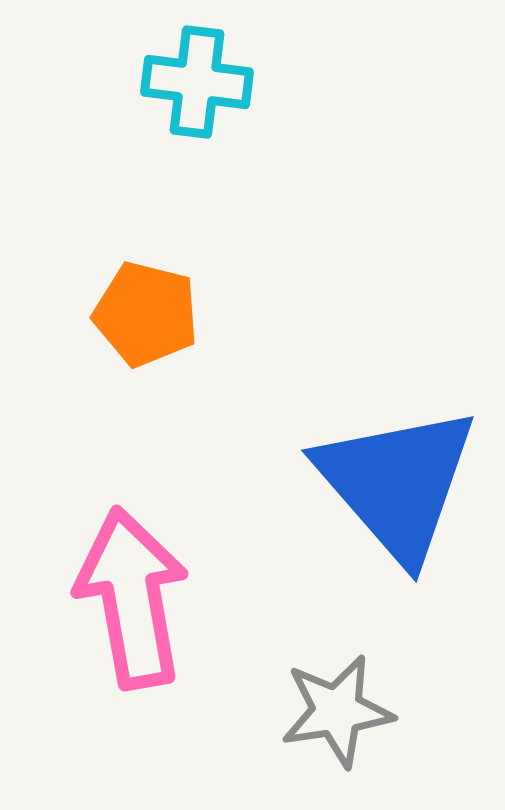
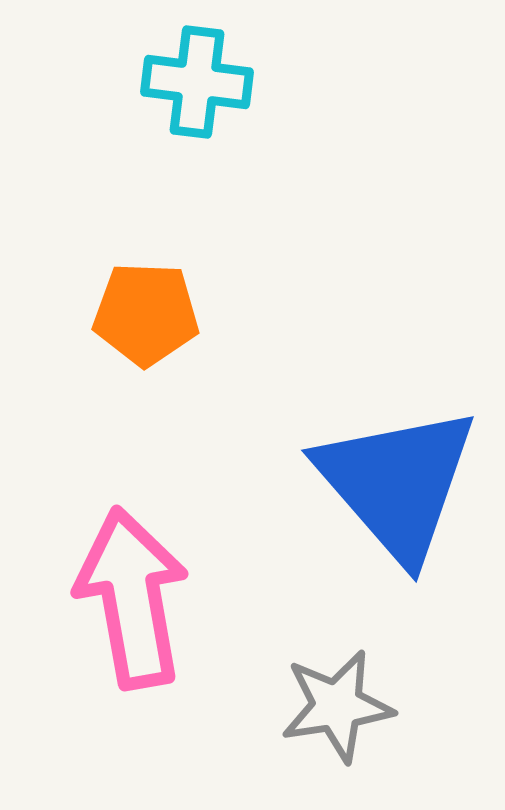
orange pentagon: rotated 12 degrees counterclockwise
gray star: moved 5 px up
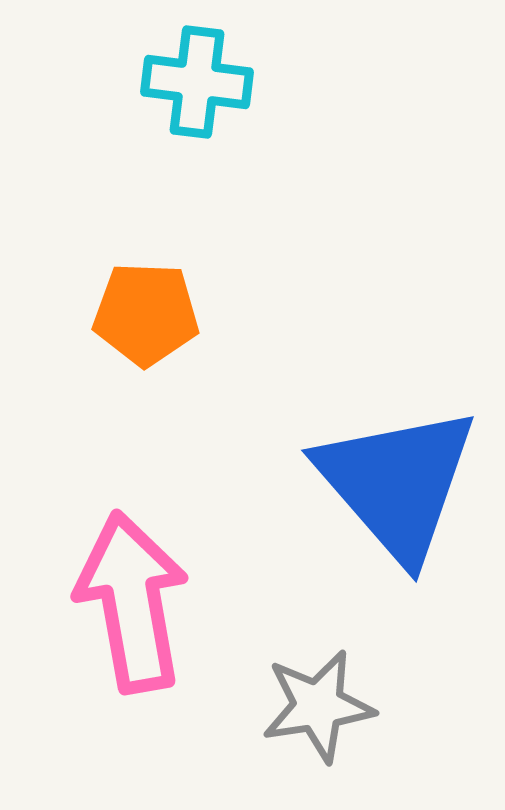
pink arrow: moved 4 px down
gray star: moved 19 px left
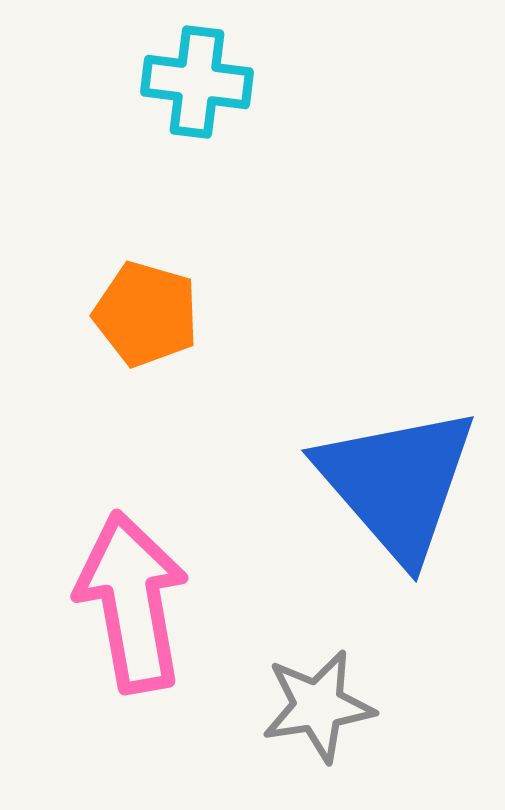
orange pentagon: rotated 14 degrees clockwise
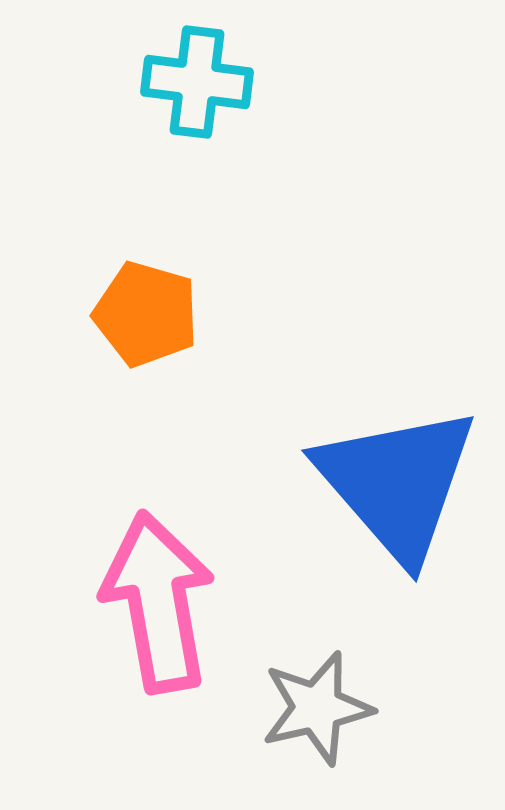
pink arrow: moved 26 px right
gray star: moved 1 px left, 2 px down; rotated 4 degrees counterclockwise
